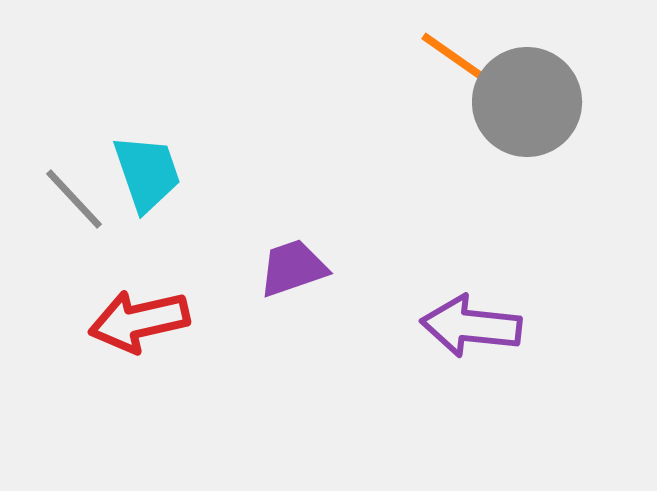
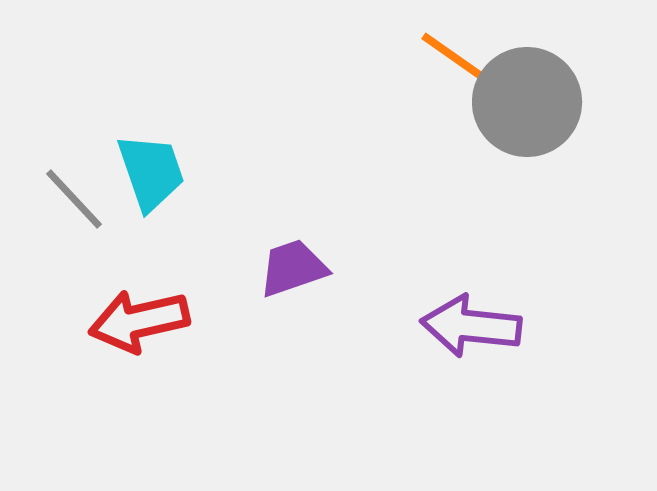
cyan trapezoid: moved 4 px right, 1 px up
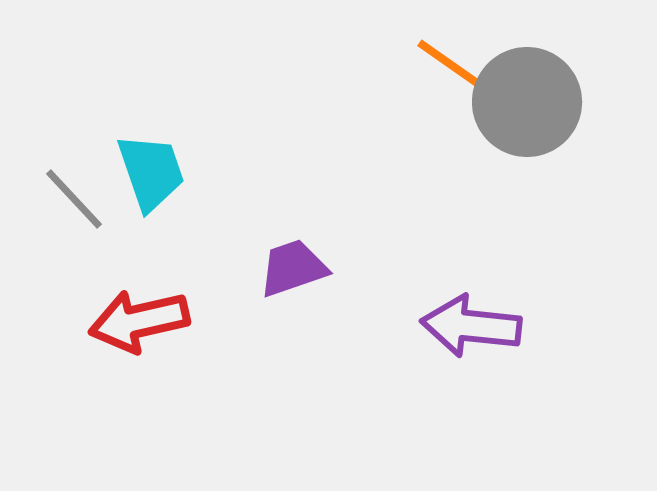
orange line: moved 4 px left, 7 px down
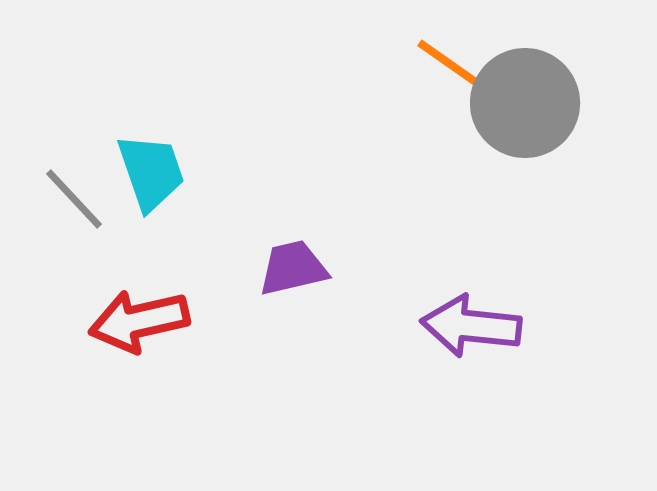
gray circle: moved 2 px left, 1 px down
purple trapezoid: rotated 6 degrees clockwise
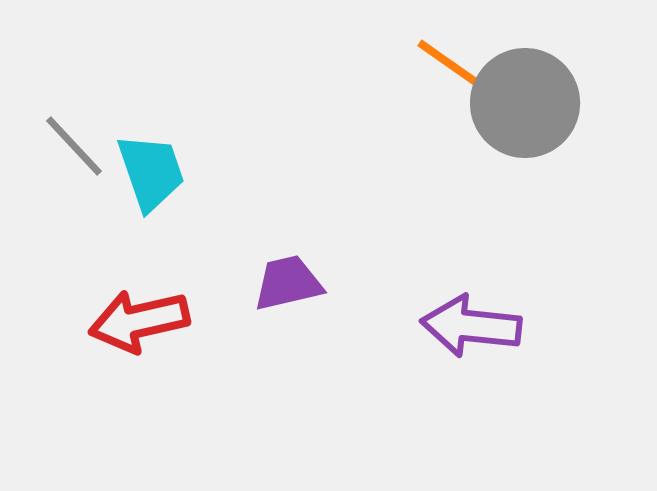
gray line: moved 53 px up
purple trapezoid: moved 5 px left, 15 px down
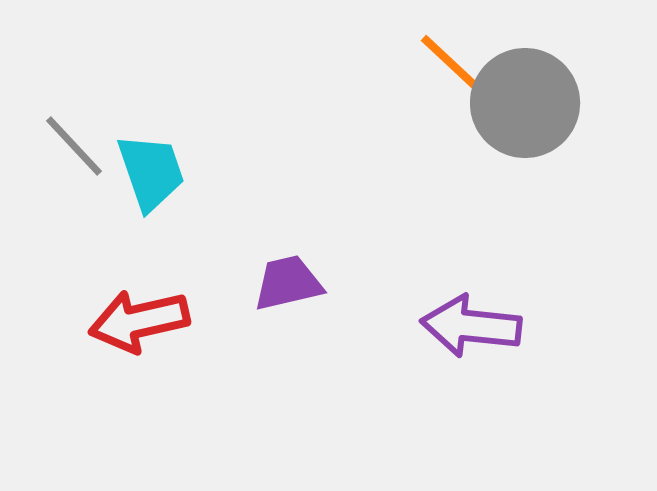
orange line: rotated 8 degrees clockwise
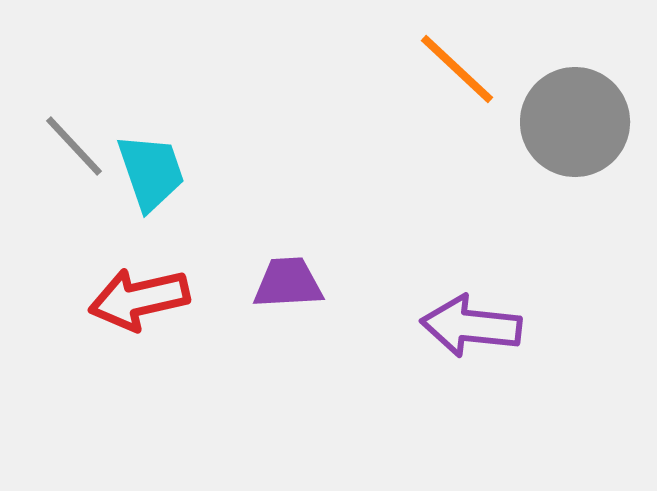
gray circle: moved 50 px right, 19 px down
purple trapezoid: rotated 10 degrees clockwise
red arrow: moved 22 px up
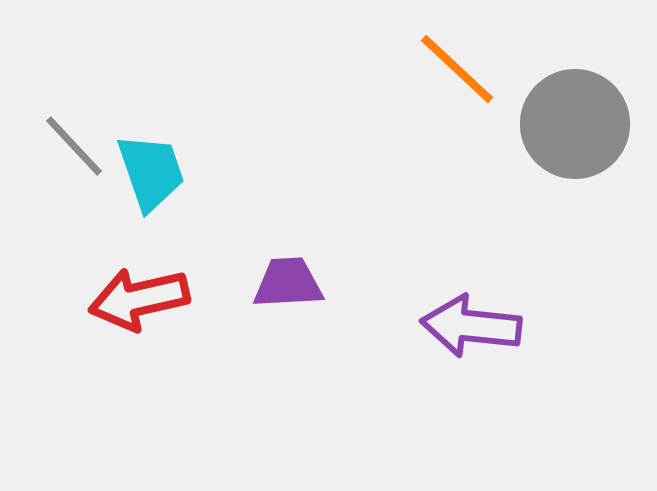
gray circle: moved 2 px down
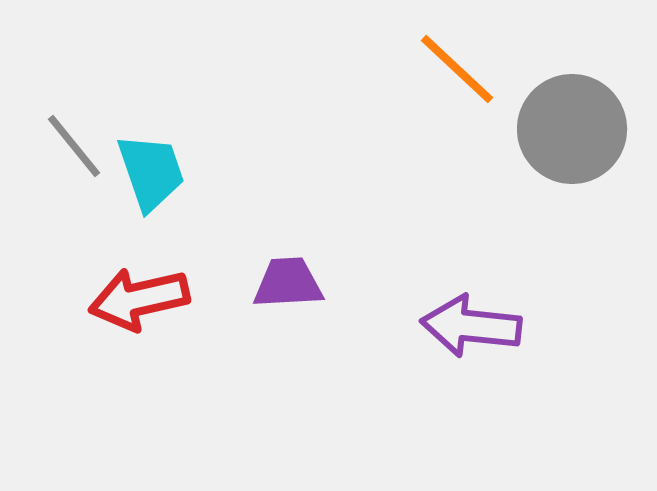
gray circle: moved 3 px left, 5 px down
gray line: rotated 4 degrees clockwise
